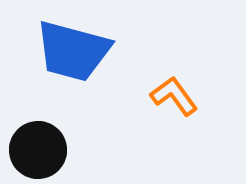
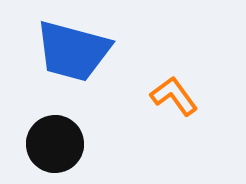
black circle: moved 17 px right, 6 px up
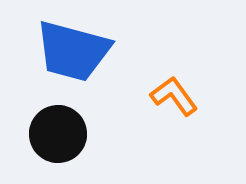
black circle: moved 3 px right, 10 px up
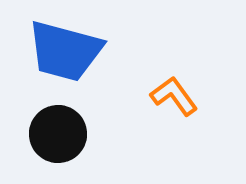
blue trapezoid: moved 8 px left
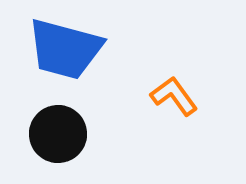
blue trapezoid: moved 2 px up
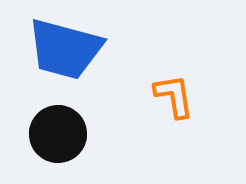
orange L-shape: rotated 27 degrees clockwise
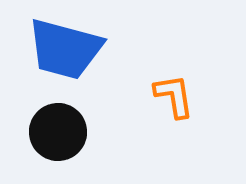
black circle: moved 2 px up
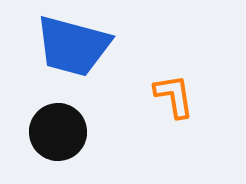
blue trapezoid: moved 8 px right, 3 px up
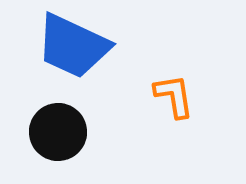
blue trapezoid: rotated 10 degrees clockwise
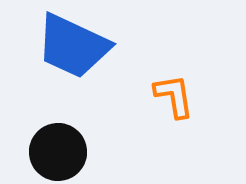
black circle: moved 20 px down
